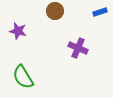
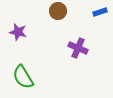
brown circle: moved 3 px right
purple star: moved 1 px down
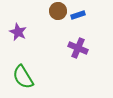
blue rectangle: moved 22 px left, 3 px down
purple star: rotated 12 degrees clockwise
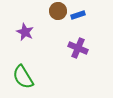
purple star: moved 7 px right
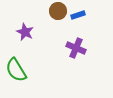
purple cross: moved 2 px left
green semicircle: moved 7 px left, 7 px up
